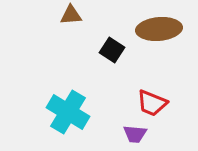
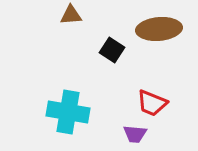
cyan cross: rotated 21 degrees counterclockwise
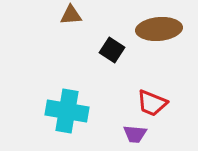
cyan cross: moved 1 px left, 1 px up
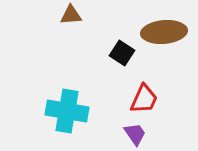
brown ellipse: moved 5 px right, 3 px down
black square: moved 10 px right, 3 px down
red trapezoid: moved 8 px left, 4 px up; rotated 88 degrees counterclockwise
purple trapezoid: rotated 130 degrees counterclockwise
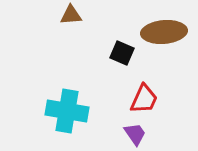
black square: rotated 10 degrees counterclockwise
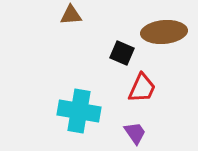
red trapezoid: moved 2 px left, 11 px up
cyan cross: moved 12 px right
purple trapezoid: moved 1 px up
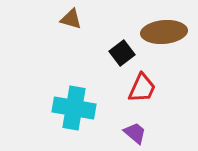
brown triangle: moved 4 px down; rotated 20 degrees clockwise
black square: rotated 30 degrees clockwise
cyan cross: moved 5 px left, 3 px up
purple trapezoid: rotated 15 degrees counterclockwise
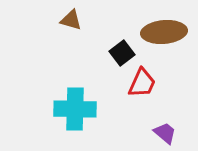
brown triangle: moved 1 px down
red trapezoid: moved 5 px up
cyan cross: moved 1 px right, 1 px down; rotated 9 degrees counterclockwise
purple trapezoid: moved 30 px right
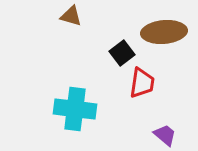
brown triangle: moved 4 px up
red trapezoid: rotated 16 degrees counterclockwise
cyan cross: rotated 6 degrees clockwise
purple trapezoid: moved 2 px down
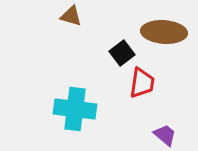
brown ellipse: rotated 9 degrees clockwise
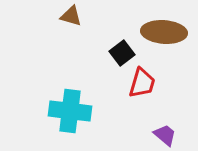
red trapezoid: rotated 8 degrees clockwise
cyan cross: moved 5 px left, 2 px down
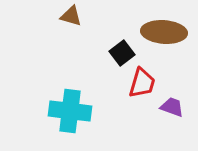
purple trapezoid: moved 7 px right, 28 px up; rotated 20 degrees counterclockwise
